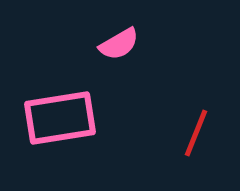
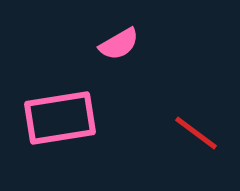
red line: rotated 75 degrees counterclockwise
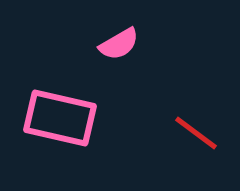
pink rectangle: rotated 22 degrees clockwise
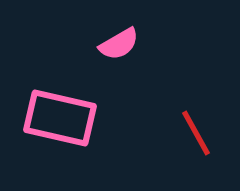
red line: rotated 24 degrees clockwise
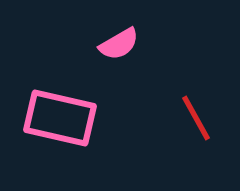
red line: moved 15 px up
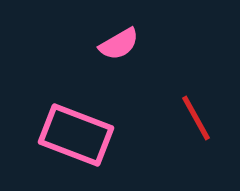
pink rectangle: moved 16 px right, 17 px down; rotated 8 degrees clockwise
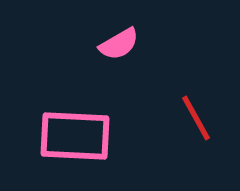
pink rectangle: moved 1 px left, 1 px down; rotated 18 degrees counterclockwise
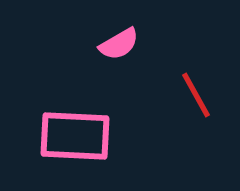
red line: moved 23 px up
